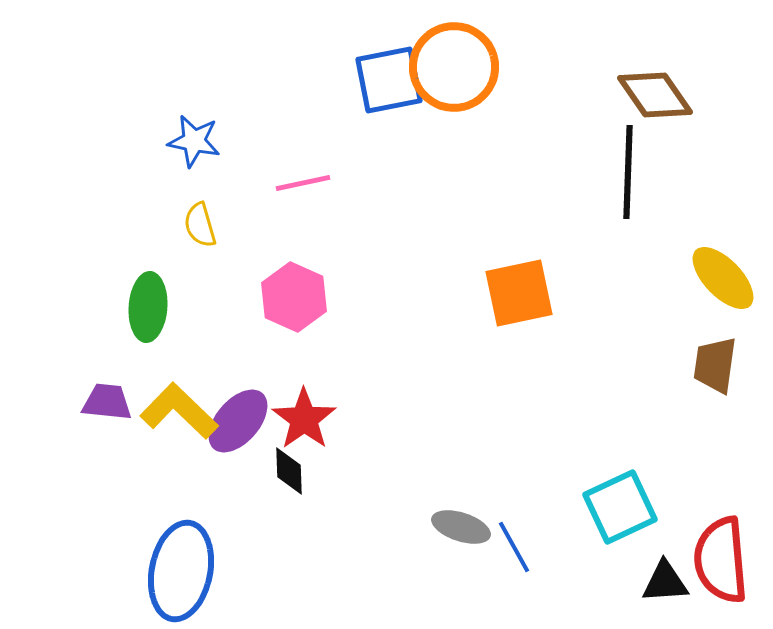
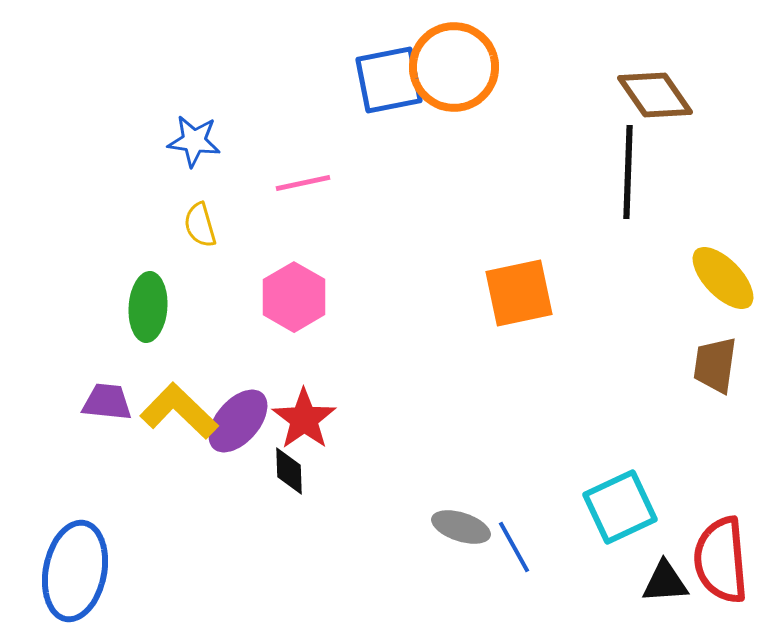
blue star: rotated 4 degrees counterclockwise
pink hexagon: rotated 6 degrees clockwise
blue ellipse: moved 106 px left
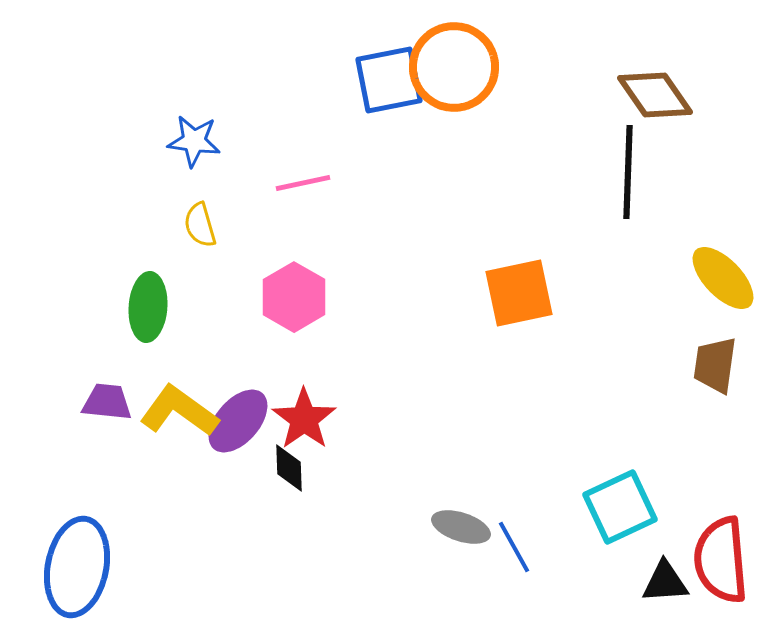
yellow L-shape: rotated 8 degrees counterclockwise
black diamond: moved 3 px up
blue ellipse: moved 2 px right, 4 px up
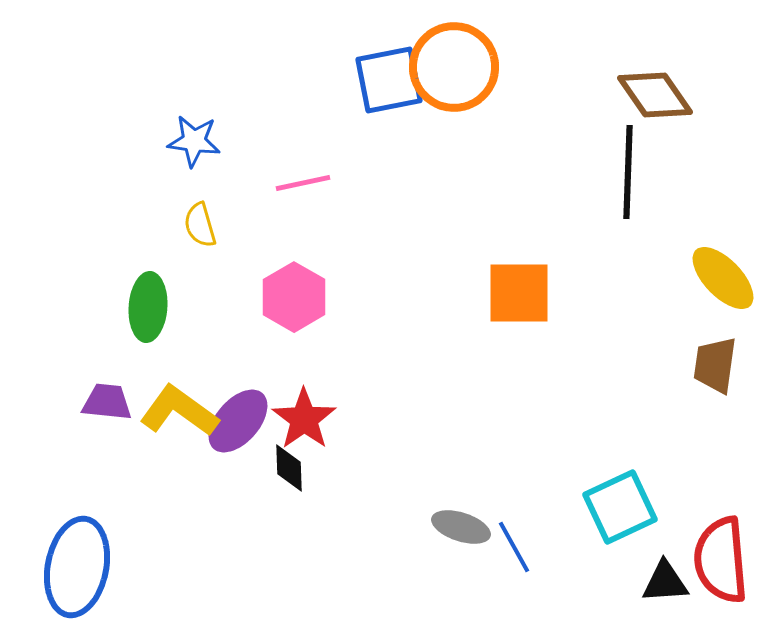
orange square: rotated 12 degrees clockwise
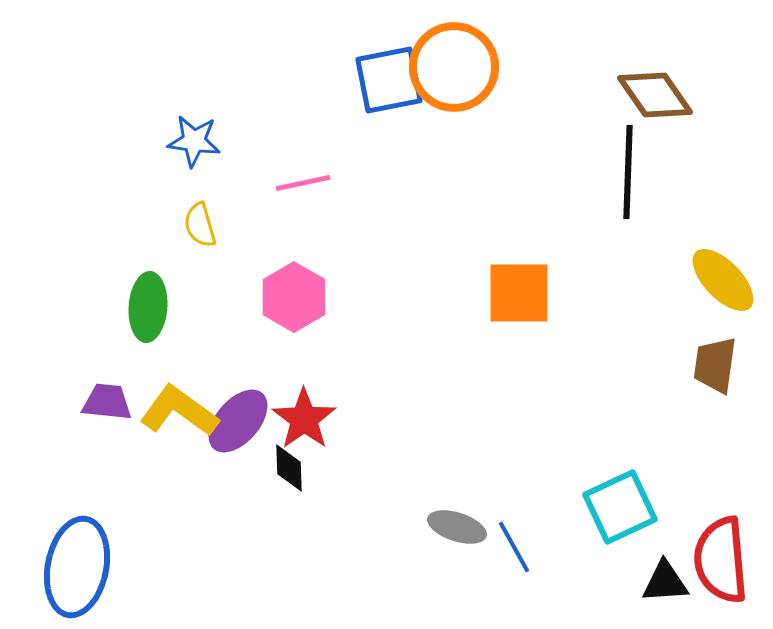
yellow ellipse: moved 2 px down
gray ellipse: moved 4 px left
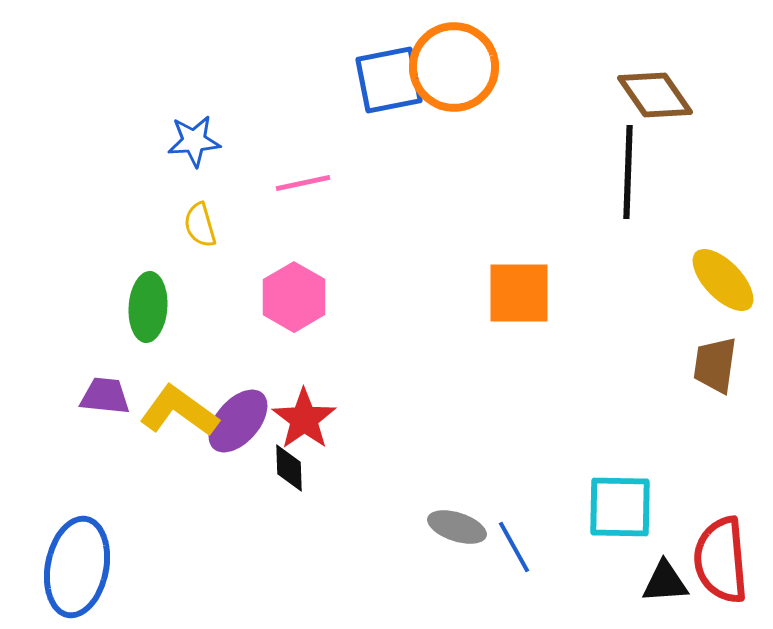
blue star: rotated 12 degrees counterclockwise
purple trapezoid: moved 2 px left, 6 px up
cyan square: rotated 26 degrees clockwise
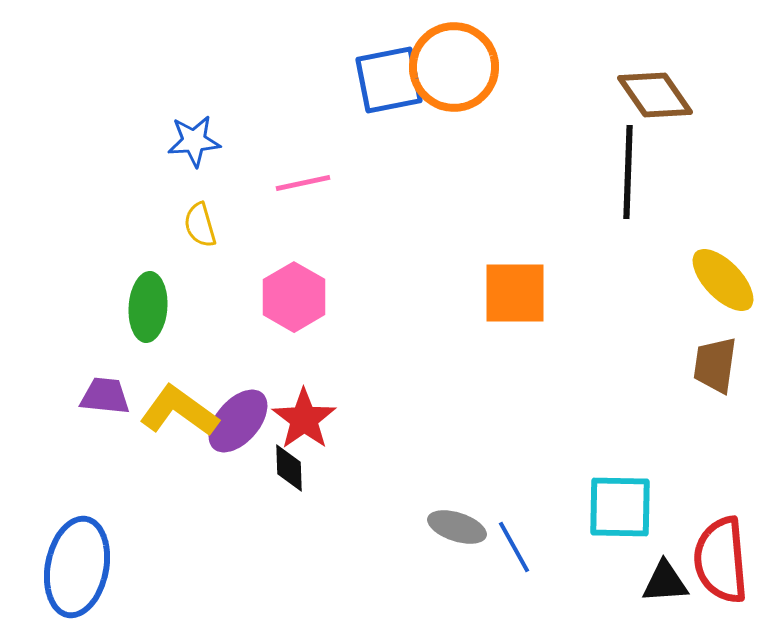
orange square: moved 4 px left
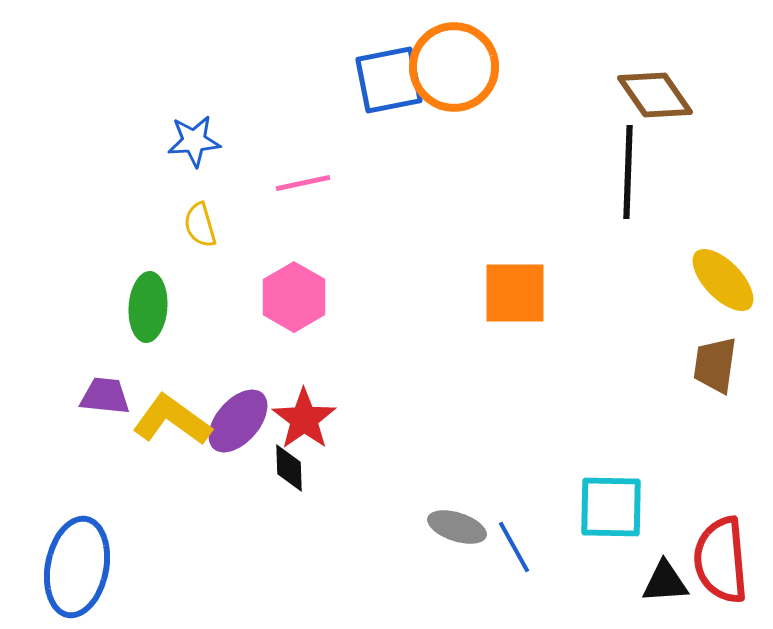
yellow L-shape: moved 7 px left, 9 px down
cyan square: moved 9 px left
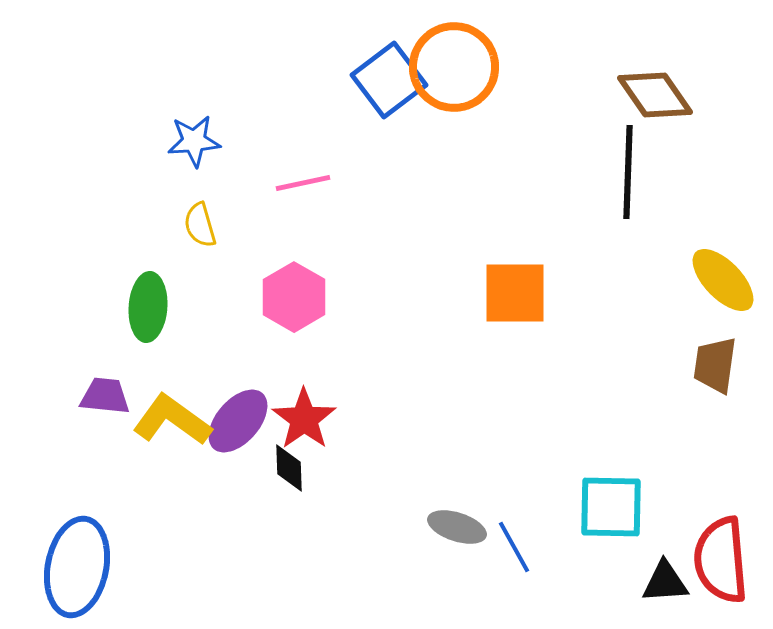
blue square: rotated 26 degrees counterclockwise
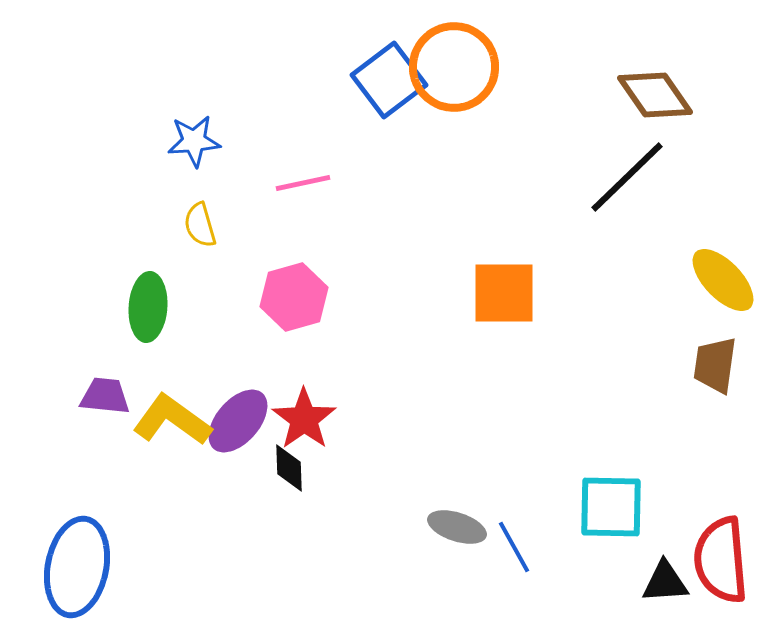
black line: moved 1 px left, 5 px down; rotated 44 degrees clockwise
orange square: moved 11 px left
pink hexagon: rotated 14 degrees clockwise
